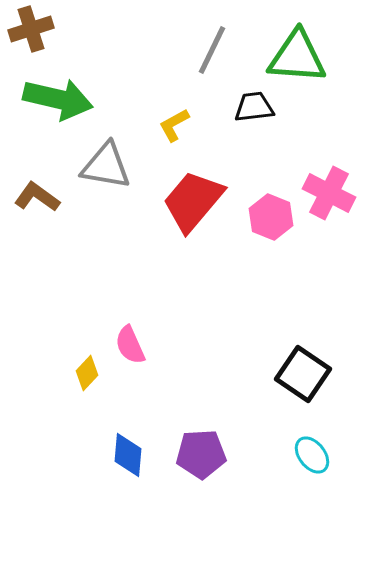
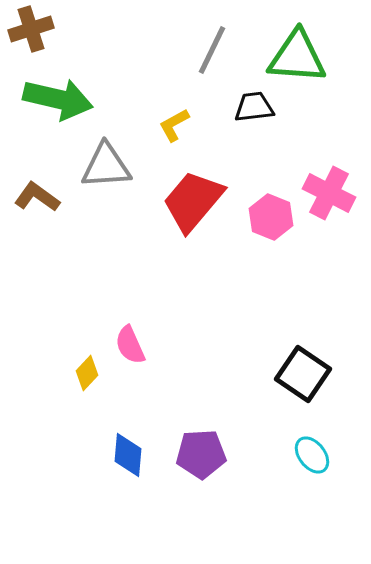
gray triangle: rotated 14 degrees counterclockwise
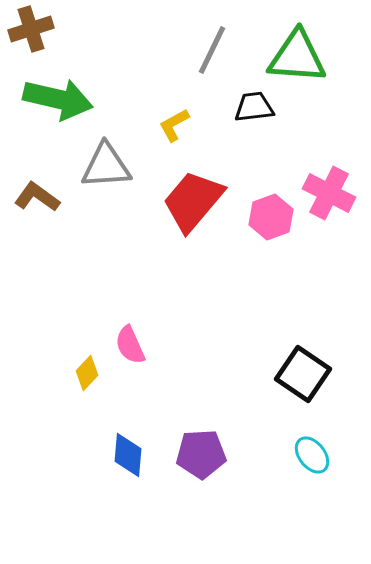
pink hexagon: rotated 18 degrees clockwise
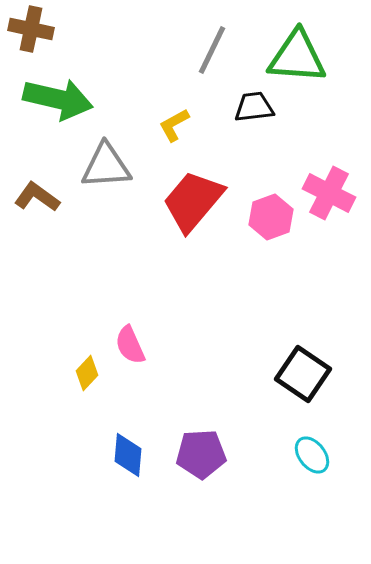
brown cross: rotated 30 degrees clockwise
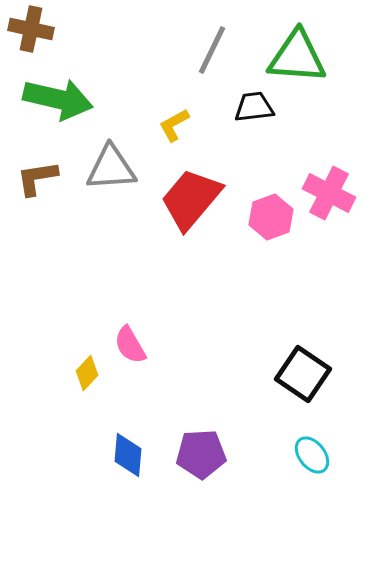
gray triangle: moved 5 px right, 2 px down
brown L-shape: moved 19 px up; rotated 45 degrees counterclockwise
red trapezoid: moved 2 px left, 2 px up
pink semicircle: rotated 6 degrees counterclockwise
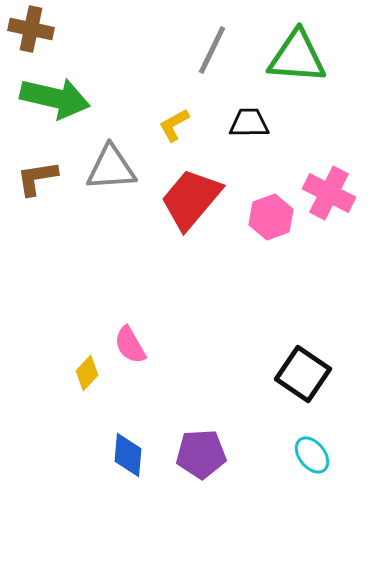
green arrow: moved 3 px left, 1 px up
black trapezoid: moved 5 px left, 16 px down; rotated 6 degrees clockwise
